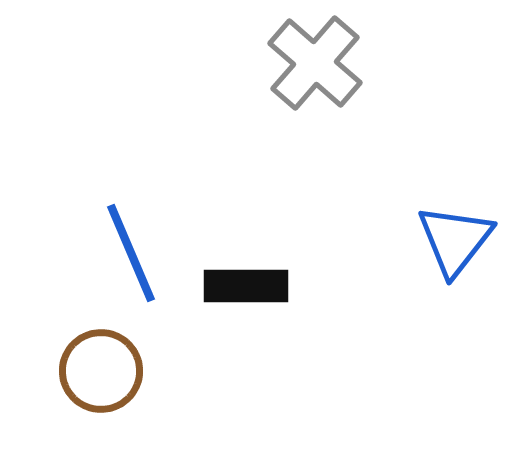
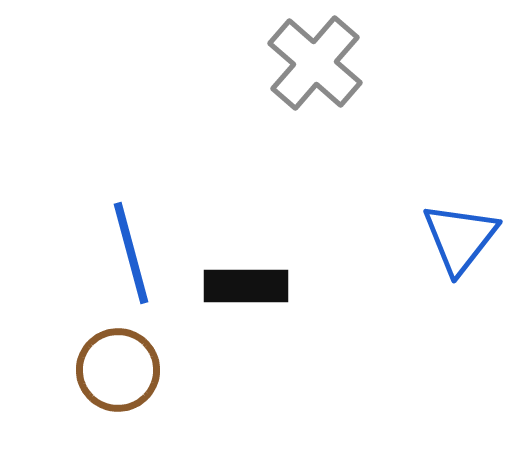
blue triangle: moved 5 px right, 2 px up
blue line: rotated 8 degrees clockwise
brown circle: moved 17 px right, 1 px up
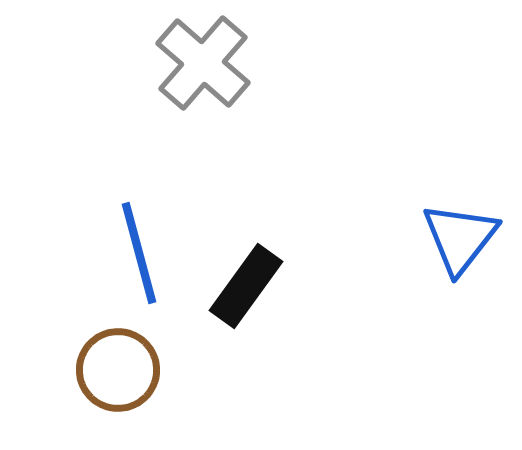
gray cross: moved 112 px left
blue line: moved 8 px right
black rectangle: rotated 54 degrees counterclockwise
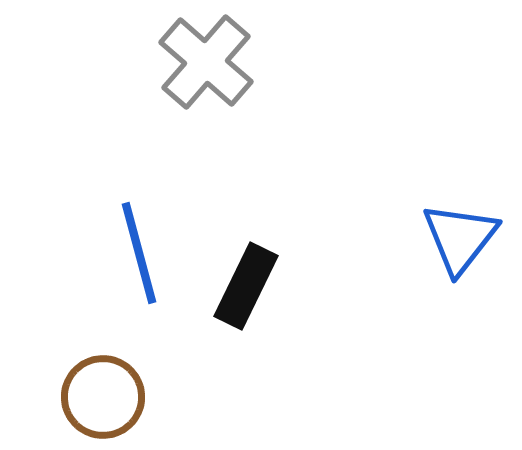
gray cross: moved 3 px right, 1 px up
black rectangle: rotated 10 degrees counterclockwise
brown circle: moved 15 px left, 27 px down
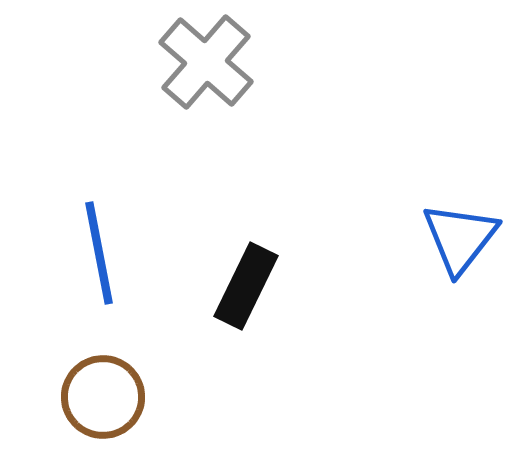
blue line: moved 40 px left; rotated 4 degrees clockwise
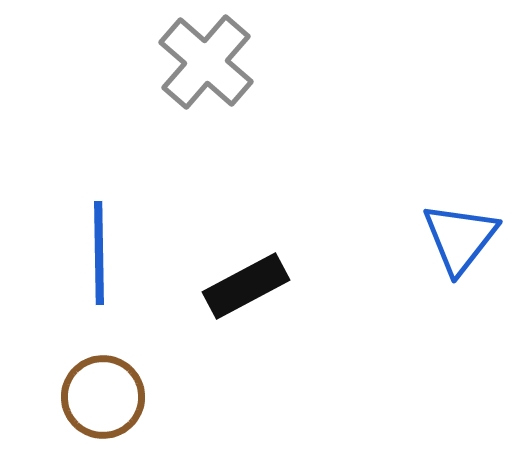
blue line: rotated 10 degrees clockwise
black rectangle: rotated 36 degrees clockwise
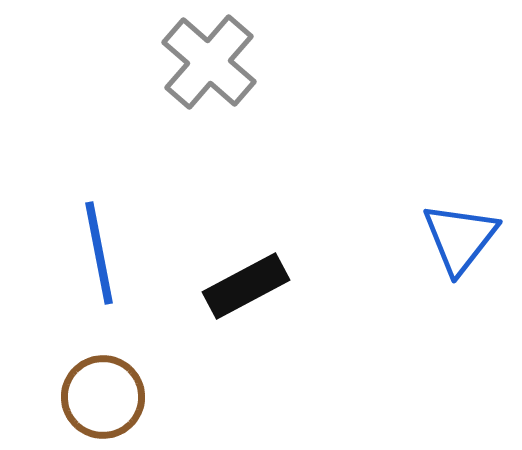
gray cross: moved 3 px right
blue line: rotated 10 degrees counterclockwise
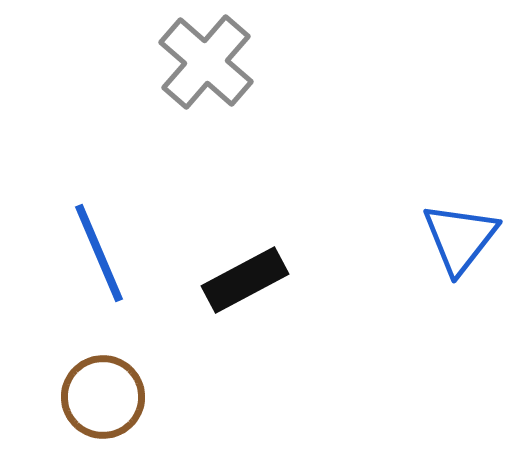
gray cross: moved 3 px left
blue line: rotated 12 degrees counterclockwise
black rectangle: moved 1 px left, 6 px up
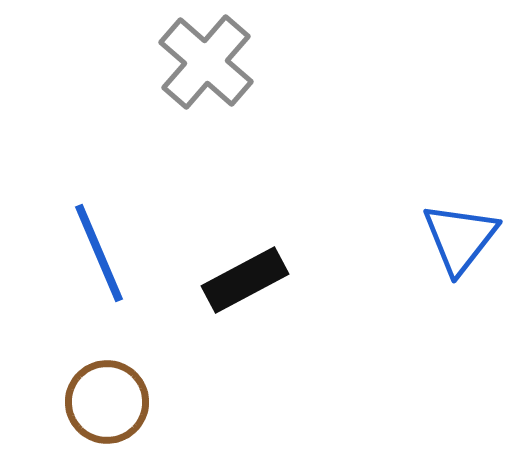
brown circle: moved 4 px right, 5 px down
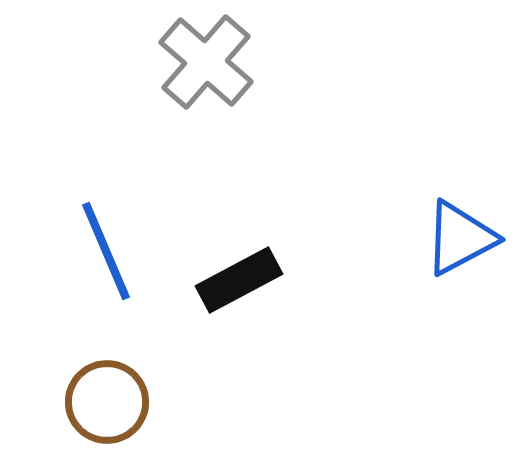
blue triangle: rotated 24 degrees clockwise
blue line: moved 7 px right, 2 px up
black rectangle: moved 6 px left
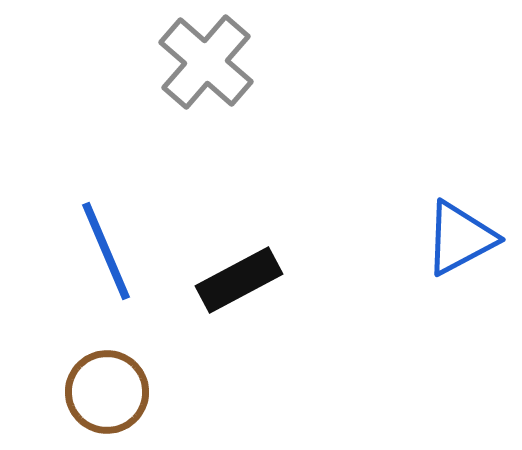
brown circle: moved 10 px up
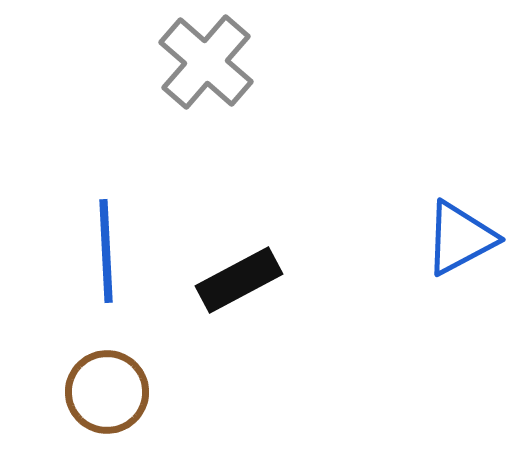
blue line: rotated 20 degrees clockwise
